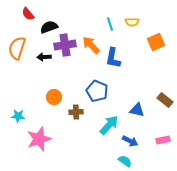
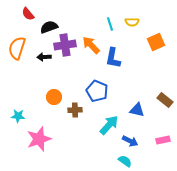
brown cross: moved 1 px left, 2 px up
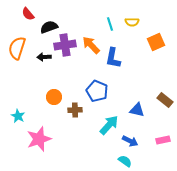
cyan star: rotated 24 degrees clockwise
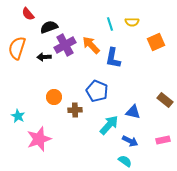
purple cross: rotated 20 degrees counterclockwise
blue triangle: moved 4 px left, 2 px down
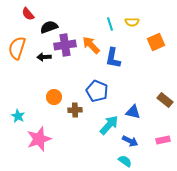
purple cross: rotated 20 degrees clockwise
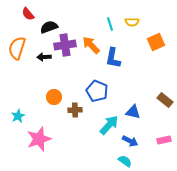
cyan star: rotated 16 degrees clockwise
pink rectangle: moved 1 px right
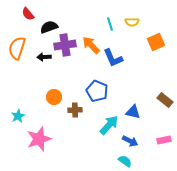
blue L-shape: rotated 35 degrees counterclockwise
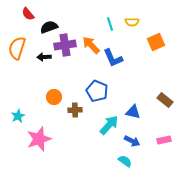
blue arrow: moved 2 px right
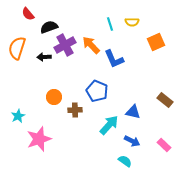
purple cross: rotated 20 degrees counterclockwise
blue L-shape: moved 1 px right, 1 px down
pink rectangle: moved 5 px down; rotated 56 degrees clockwise
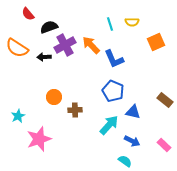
orange semicircle: rotated 75 degrees counterclockwise
blue pentagon: moved 16 px right
